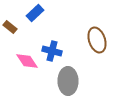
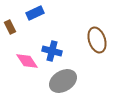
blue rectangle: rotated 18 degrees clockwise
brown rectangle: rotated 24 degrees clockwise
gray ellipse: moved 5 px left; rotated 60 degrees clockwise
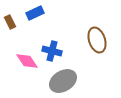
brown rectangle: moved 5 px up
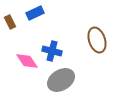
gray ellipse: moved 2 px left, 1 px up
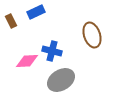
blue rectangle: moved 1 px right, 1 px up
brown rectangle: moved 1 px right, 1 px up
brown ellipse: moved 5 px left, 5 px up
pink diamond: rotated 60 degrees counterclockwise
